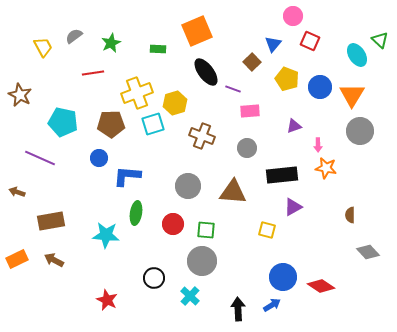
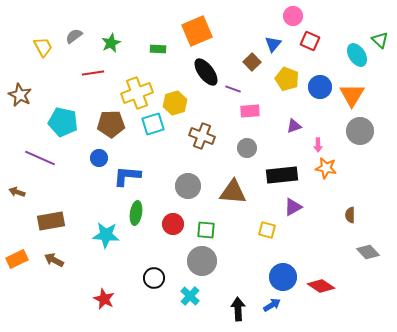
red star at (107, 300): moved 3 px left, 1 px up
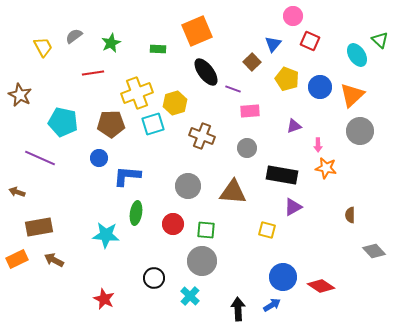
orange triangle at (352, 95): rotated 16 degrees clockwise
black rectangle at (282, 175): rotated 16 degrees clockwise
brown rectangle at (51, 221): moved 12 px left, 6 px down
gray diamond at (368, 252): moved 6 px right, 1 px up
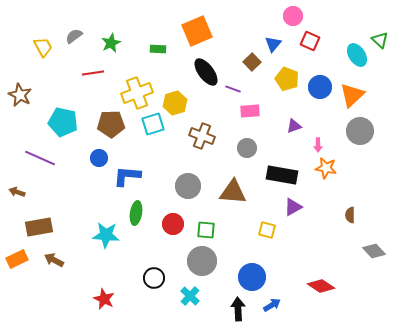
blue circle at (283, 277): moved 31 px left
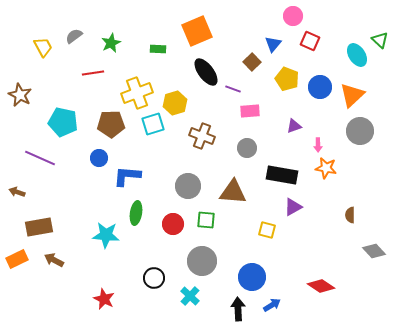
green square at (206, 230): moved 10 px up
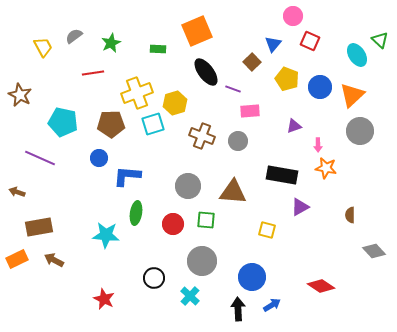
gray circle at (247, 148): moved 9 px left, 7 px up
purple triangle at (293, 207): moved 7 px right
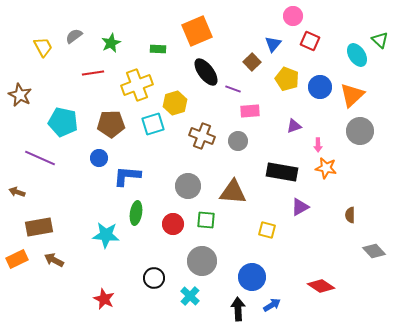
yellow cross at (137, 93): moved 8 px up
black rectangle at (282, 175): moved 3 px up
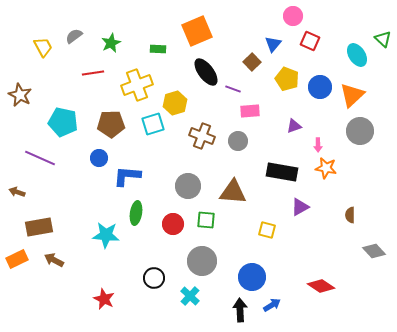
green triangle at (380, 40): moved 3 px right, 1 px up
black arrow at (238, 309): moved 2 px right, 1 px down
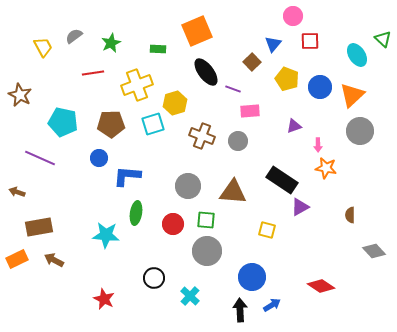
red square at (310, 41): rotated 24 degrees counterclockwise
black rectangle at (282, 172): moved 8 px down; rotated 24 degrees clockwise
gray circle at (202, 261): moved 5 px right, 10 px up
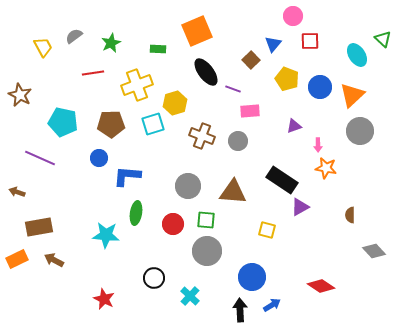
brown square at (252, 62): moved 1 px left, 2 px up
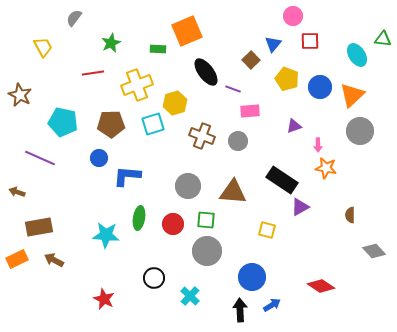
orange square at (197, 31): moved 10 px left
gray semicircle at (74, 36): moved 18 px up; rotated 18 degrees counterclockwise
green triangle at (383, 39): rotated 36 degrees counterclockwise
green ellipse at (136, 213): moved 3 px right, 5 px down
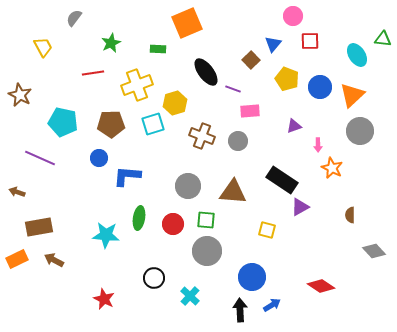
orange square at (187, 31): moved 8 px up
orange star at (326, 168): moved 6 px right; rotated 15 degrees clockwise
